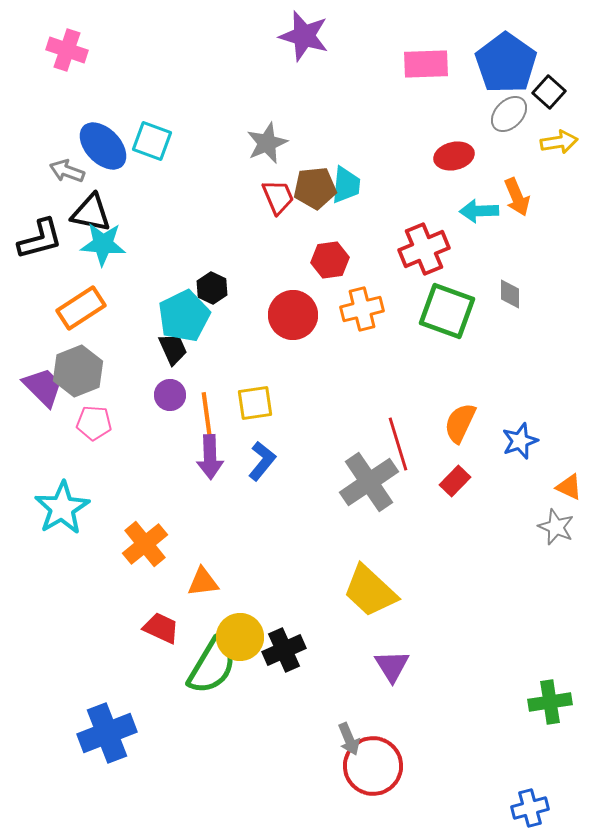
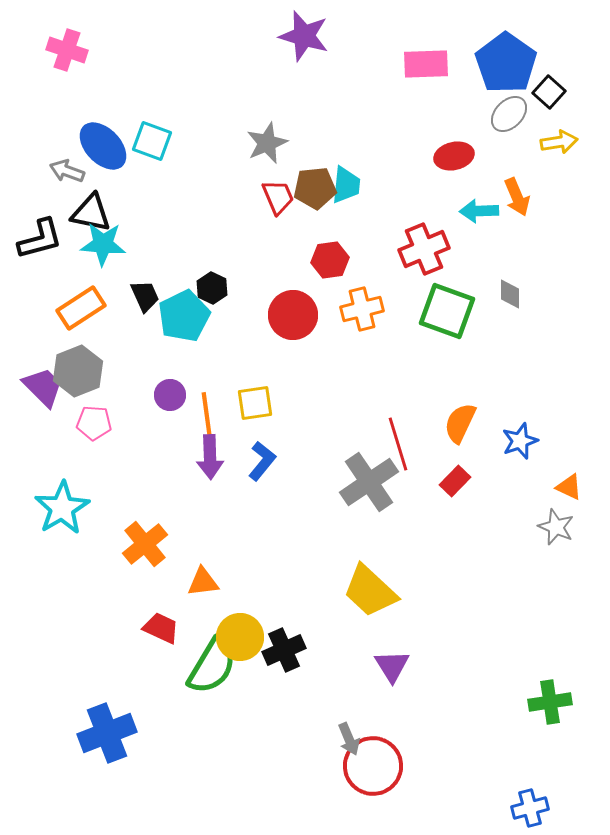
black trapezoid at (173, 349): moved 28 px left, 53 px up
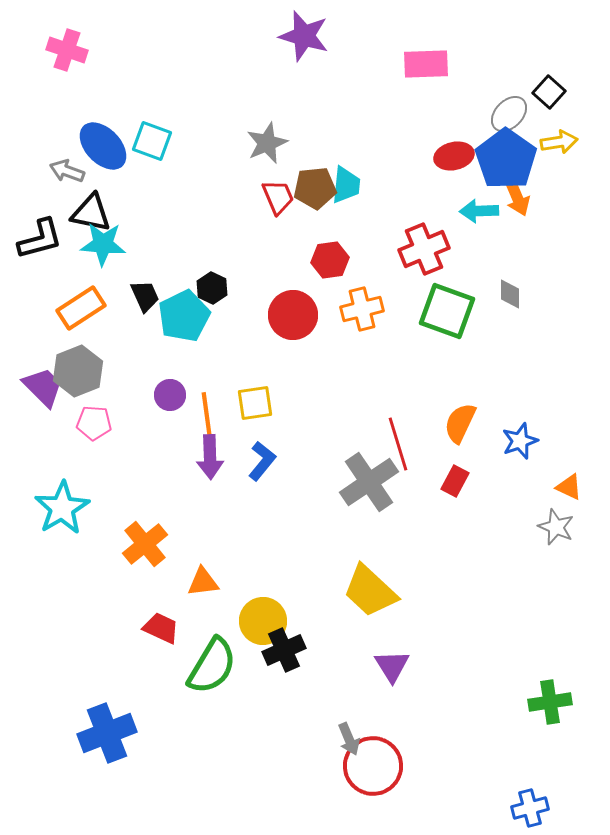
blue pentagon at (506, 63): moved 96 px down
red rectangle at (455, 481): rotated 16 degrees counterclockwise
yellow circle at (240, 637): moved 23 px right, 16 px up
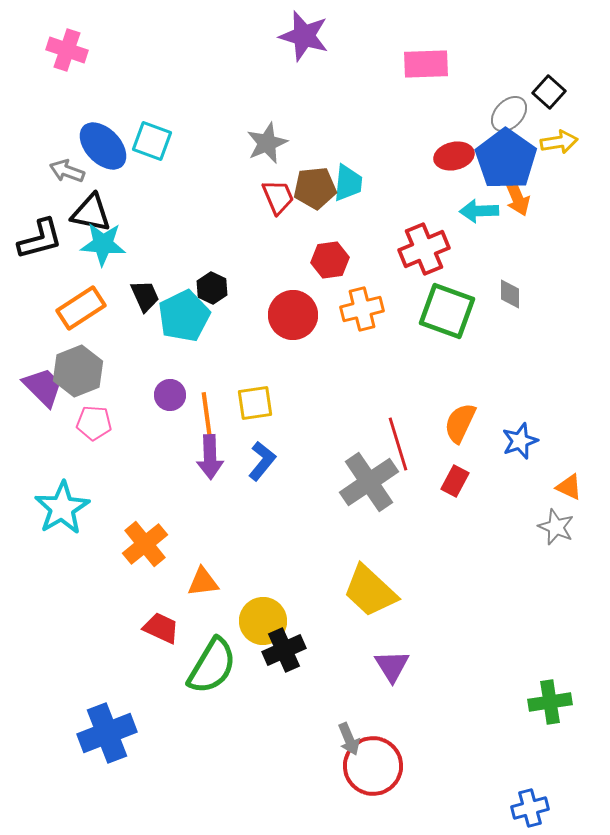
cyan trapezoid at (346, 185): moved 2 px right, 2 px up
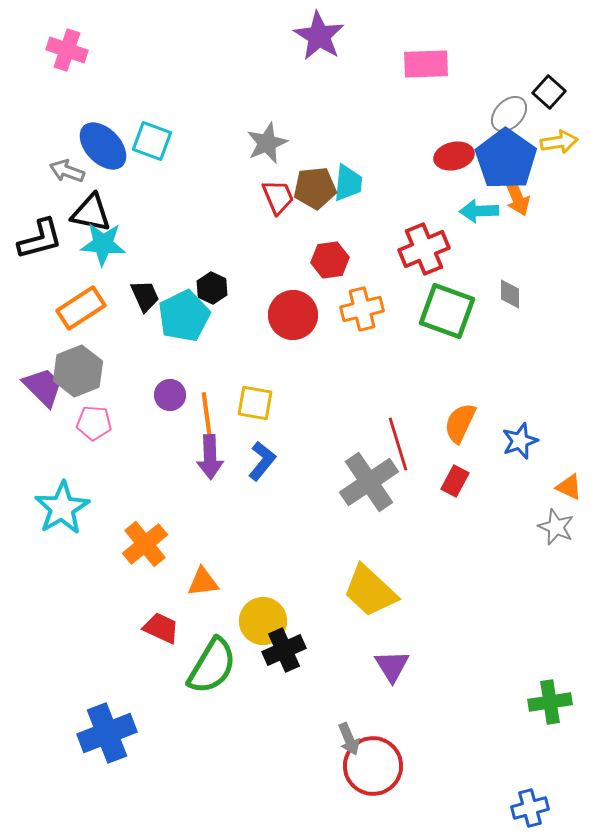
purple star at (304, 36): moved 15 px right; rotated 15 degrees clockwise
yellow square at (255, 403): rotated 18 degrees clockwise
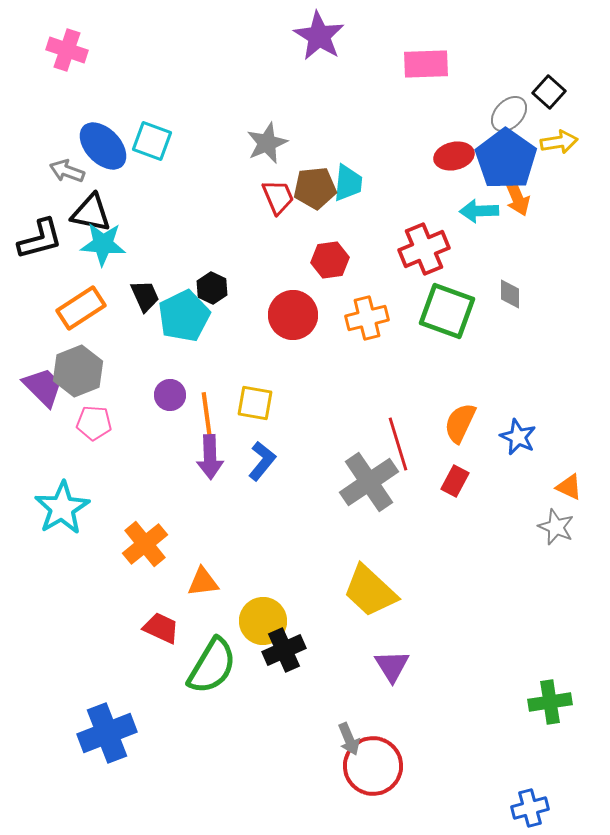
orange cross at (362, 309): moved 5 px right, 9 px down
blue star at (520, 441): moved 2 px left, 4 px up; rotated 27 degrees counterclockwise
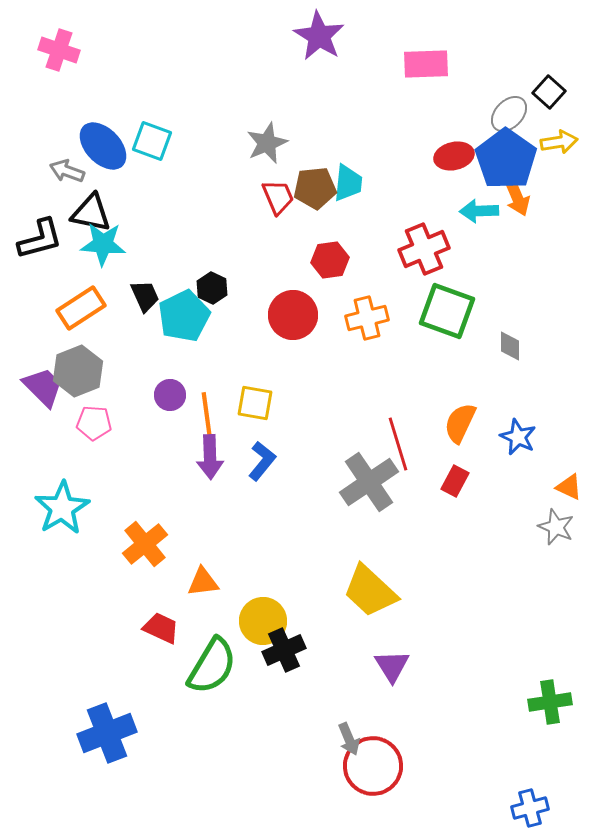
pink cross at (67, 50): moved 8 px left
gray diamond at (510, 294): moved 52 px down
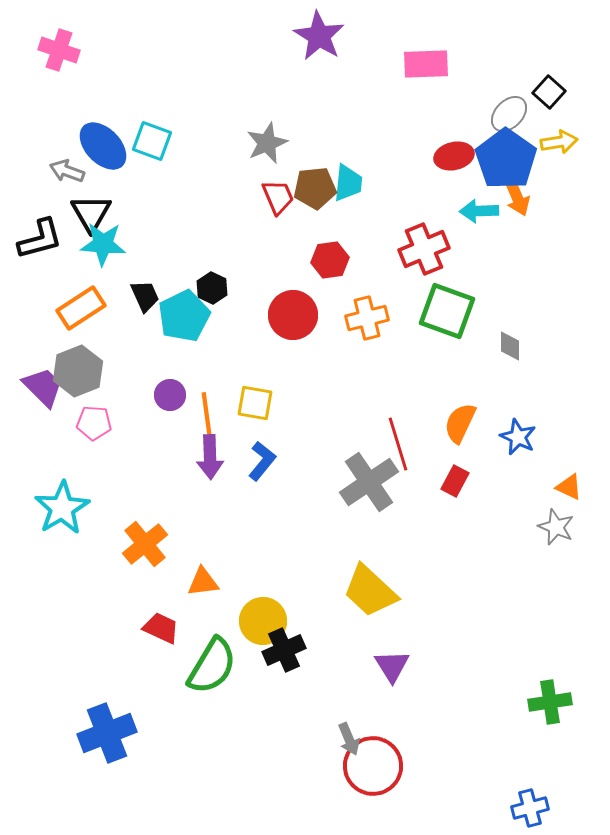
black triangle at (91, 213): rotated 48 degrees clockwise
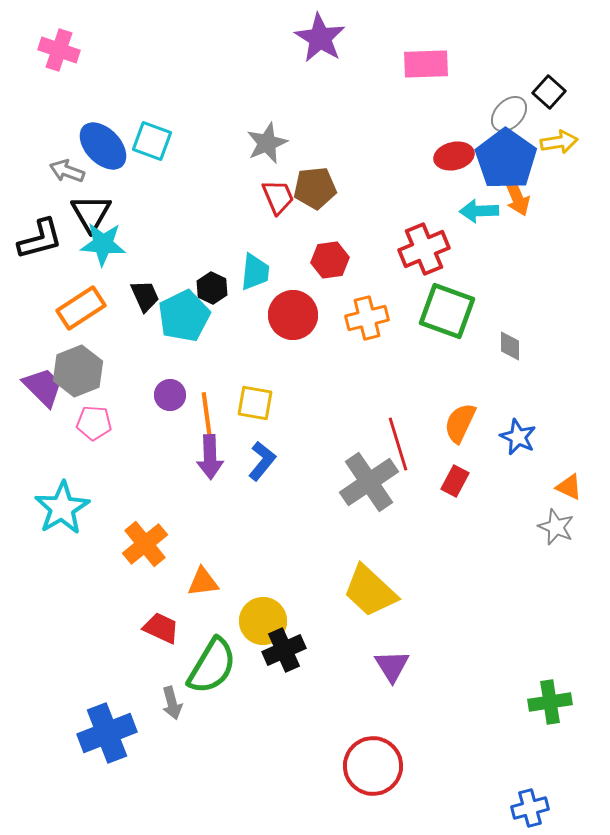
purple star at (319, 36): moved 1 px right, 2 px down
cyan trapezoid at (348, 183): moved 93 px left, 89 px down
gray arrow at (349, 739): moved 177 px left, 36 px up; rotated 8 degrees clockwise
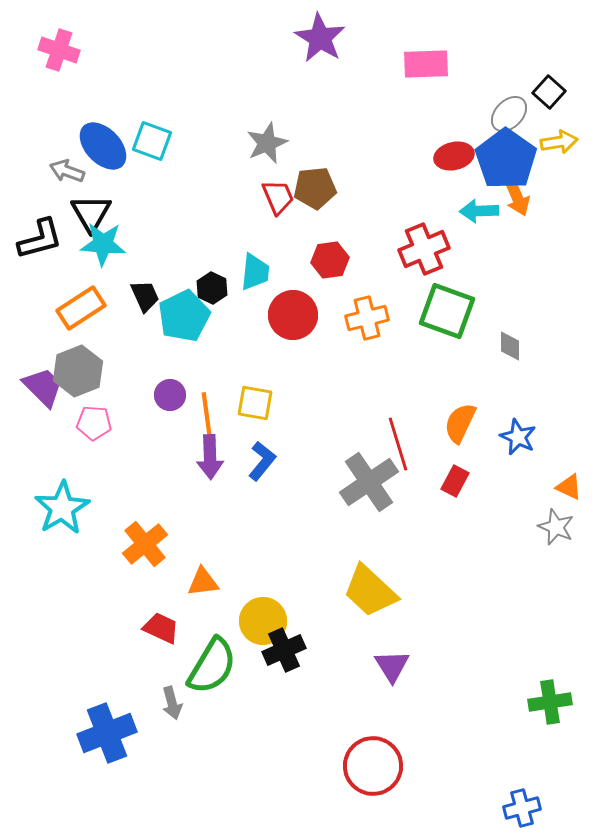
blue cross at (530, 808): moved 8 px left
